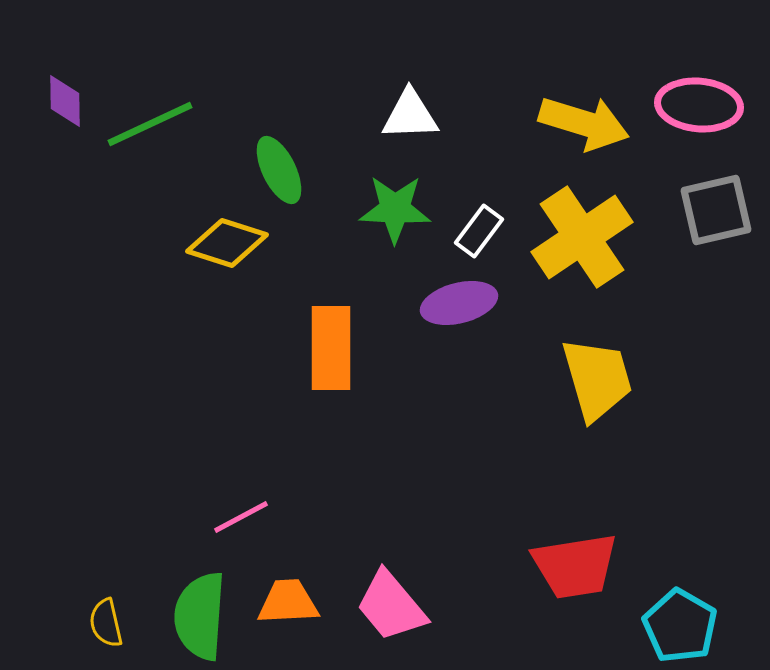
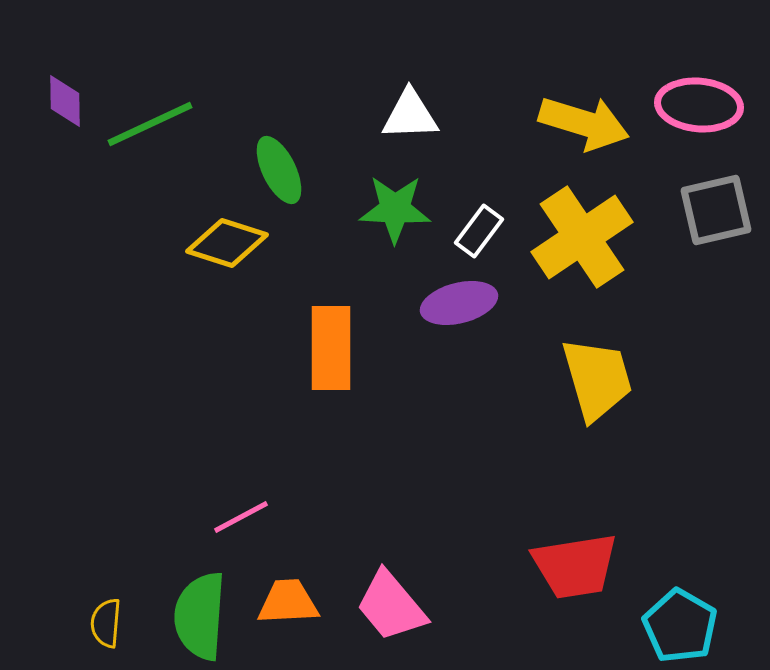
yellow semicircle: rotated 18 degrees clockwise
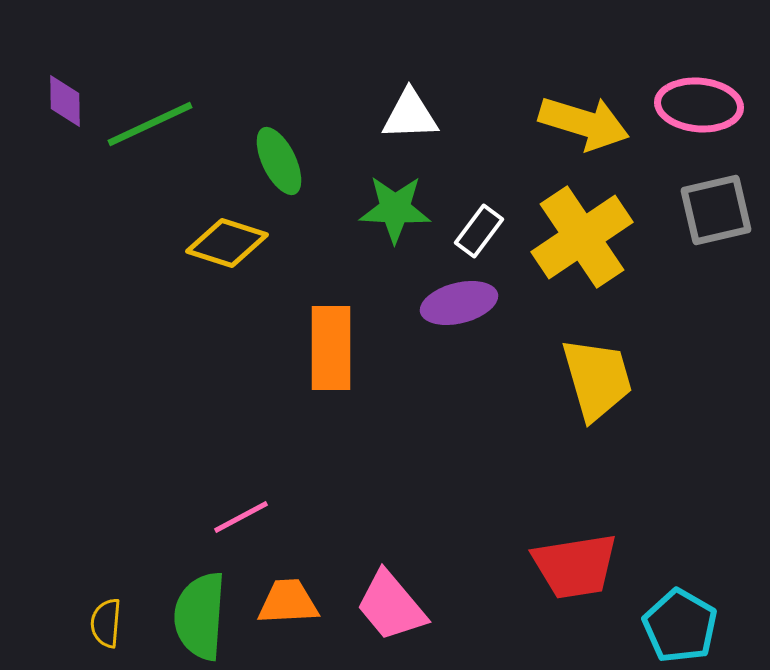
green ellipse: moved 9 px up
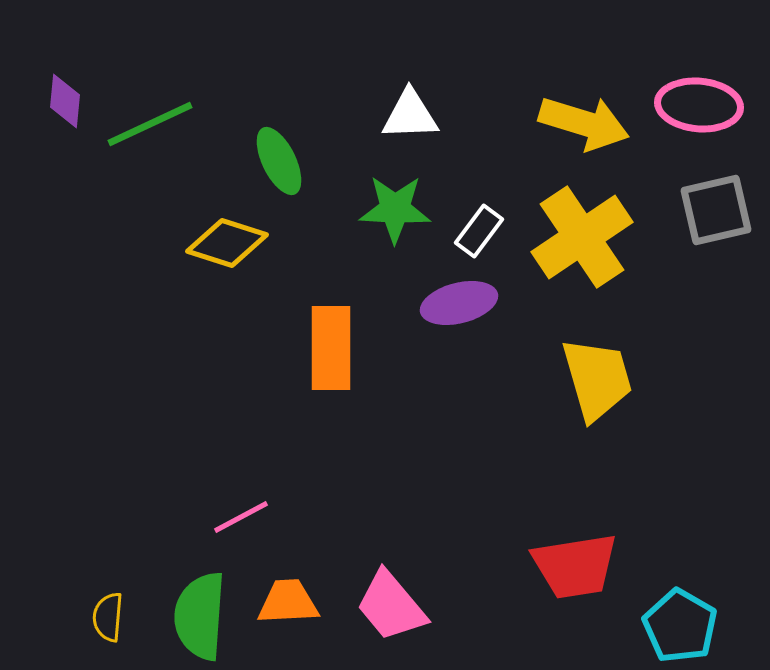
purple diamond: rotated 6 degrees clockwise
yellow semicircle: moved 2 px right, 6 px up
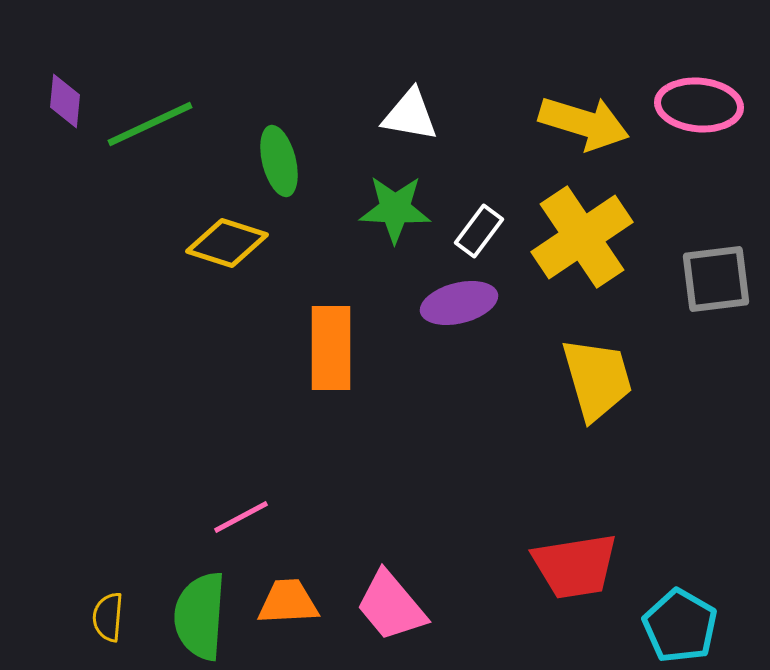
white triangle: rotated 12 degrees clockwise
green ellipse: rotated 12 degrees clockwise
gray square: moved 69 px down; rotated 6 degrees clockwise
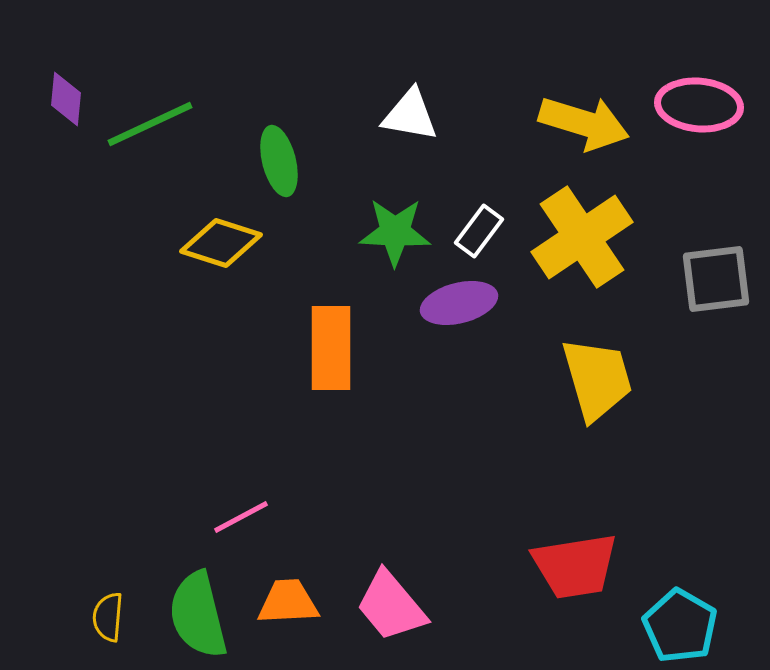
purple diamond: moved 1 px right, 2 px up
green star: moved 23 px down
yellow diamond: moved 6 px left
green semicircle: moved 2 px left, 1 px up; rotated 18 degrees counterclockwise
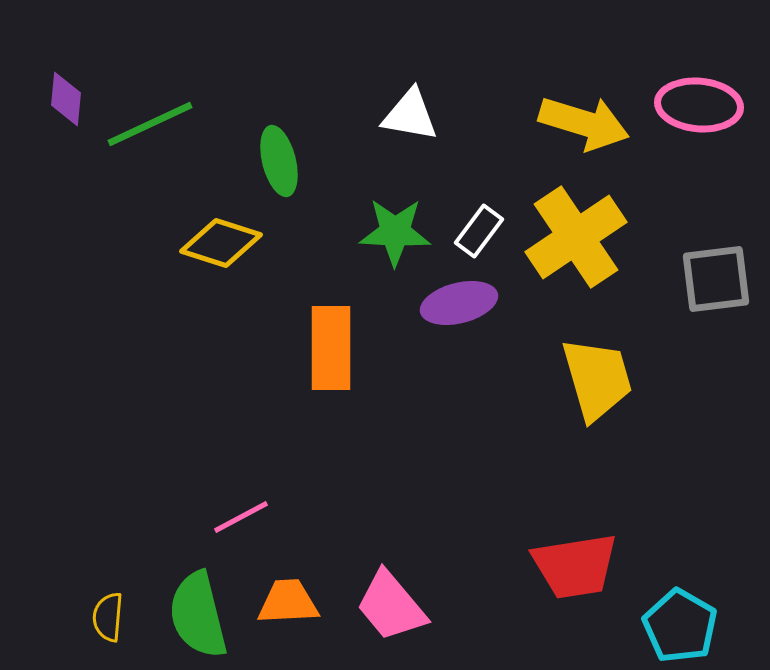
yellow cross: moved 6 px left
